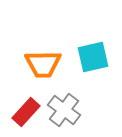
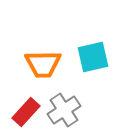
gray cross: rotated 20 degrees clockwise
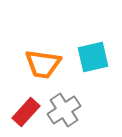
orange trapezoid: rotated 9 degrees clockwise
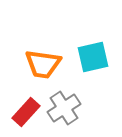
gray cross: moved 2 px up
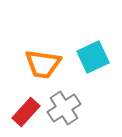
cyan square: rotated 12 degrees counterclockwise
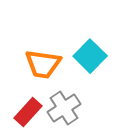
cyan square: moved 3 px left, 1 px up; rotated 20 degrees counterclockwise
red rectangle: moved 2 px right
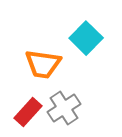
cyan square: moved 4 px left, 18 px up
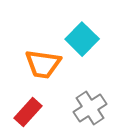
cyan square: moved 4 px left, 1 px down
gray cross: moved 26 px right
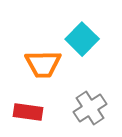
orange trapezoid: rotated 9 degrees counterclockwise
red rectangle: rotated 56 degrees clockwise
